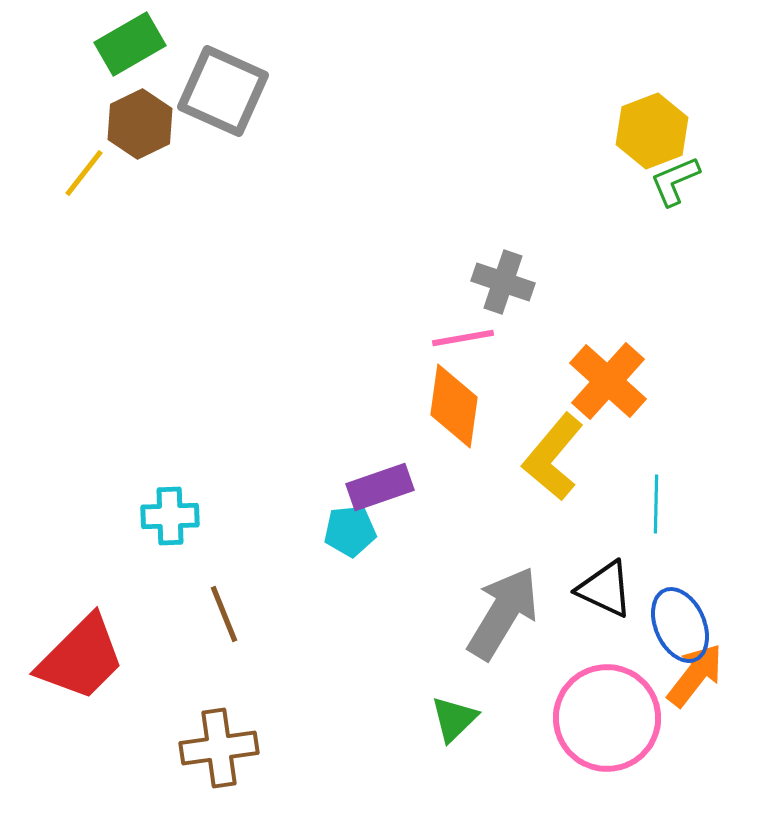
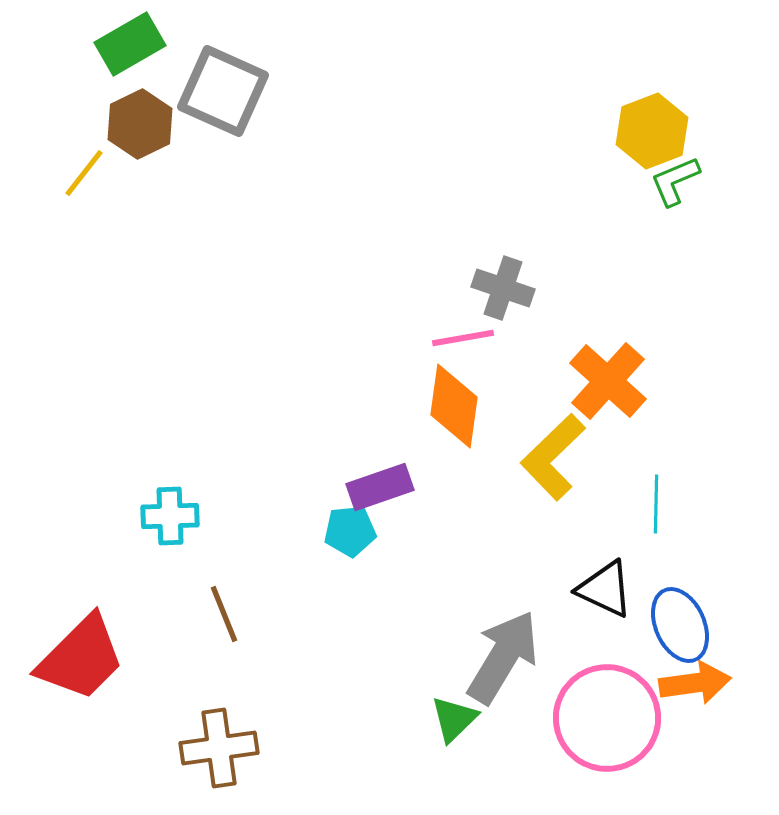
gray cross: moved 6 px down
yellow L-shape: rotated 6 degrees clockwise
gray arrow: moved 44 px down
orange arrow: moved 8 px down; rotated 44 degrees clockwise
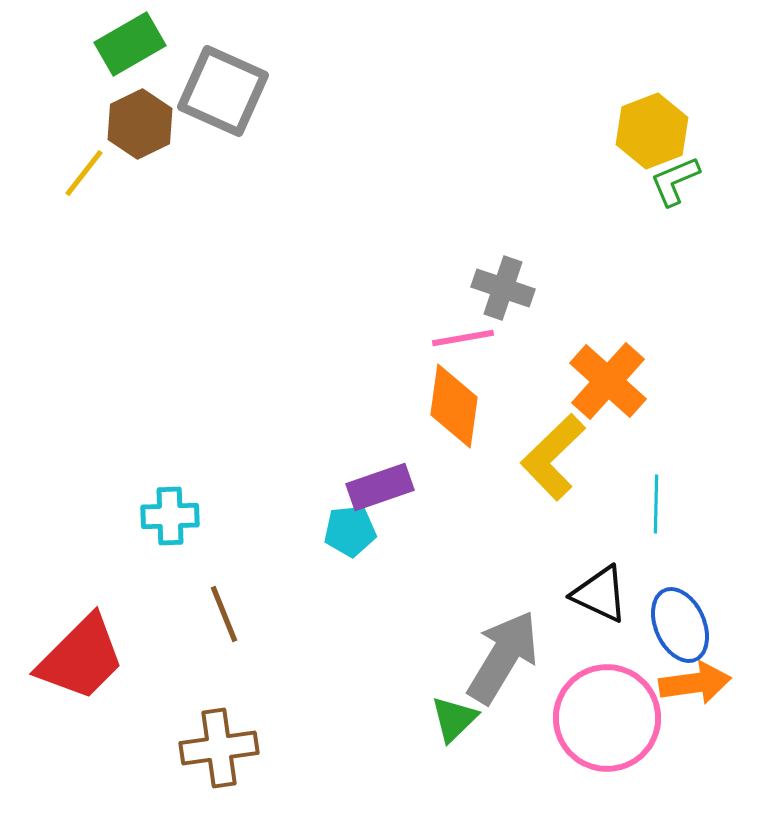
black triangle: moved 5 px left, 5 px down
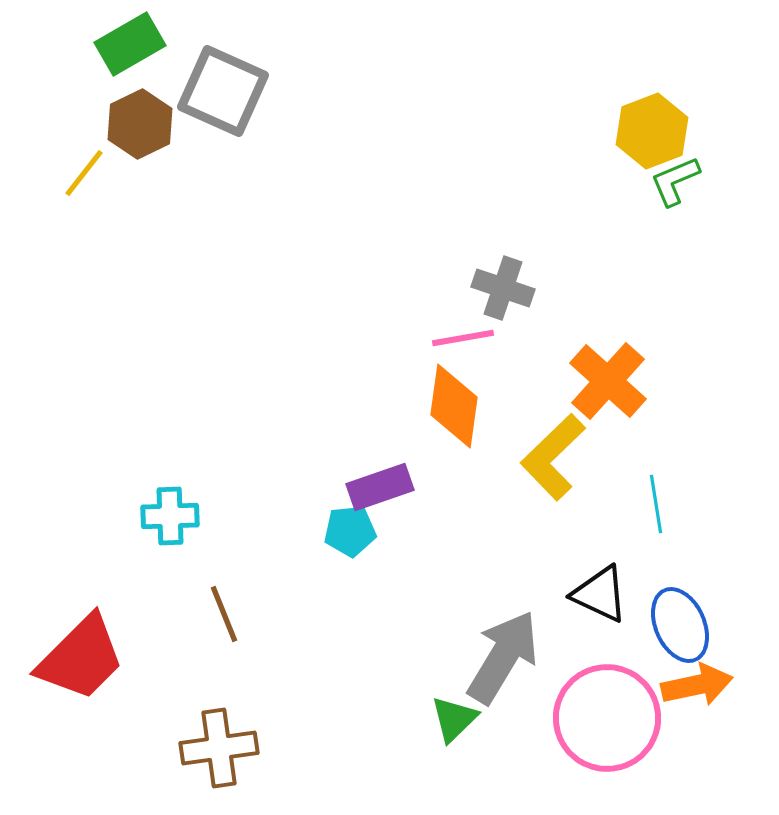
cyan line: rotated 10 degrees counterclockwise
orange arrow: moved 2 px right, 2 px down; rotated 4 degrees counterclockwise
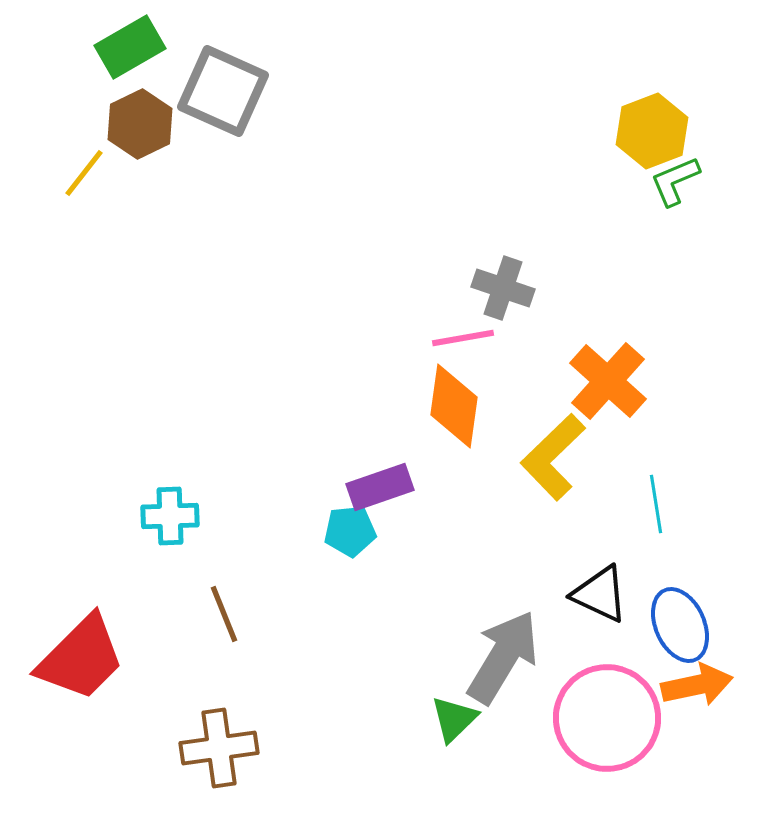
green rectangle: moved 3 px down
